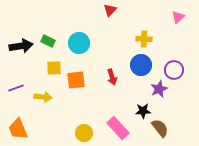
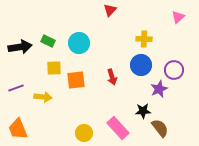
black arrow: moved 1 px left, 1 px down
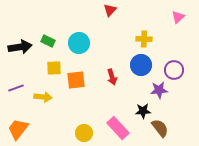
purple star: moved 1 px down; rotated 18 degrees clockwise
orange trapezoid: rotated 60 degrees clockwise
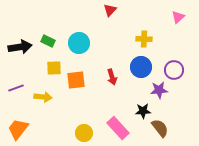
blue circle: moved 2 px down
